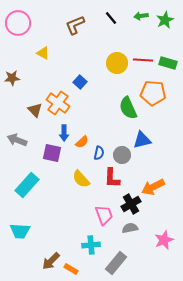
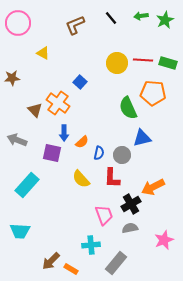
blue triangle: moved 2 px up
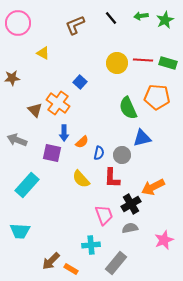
orange pentagon: moved 4 px right, 4 px down
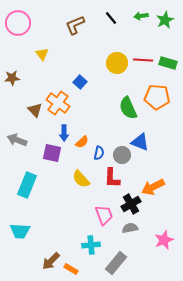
yellow triangle: moved 1 px left, 1 px down; rotated 24 degrees clockwise
blue triangle: moved 2 px left, 4 px down; rotated 36 degrees clockwise
cyan rectangle: rotated 20 degrees counterclockwise
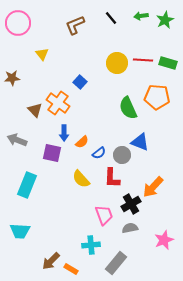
blue semicircle: rotated 40 degrees clockwise
orange arrow: rotated 20 degrees counterclockwise
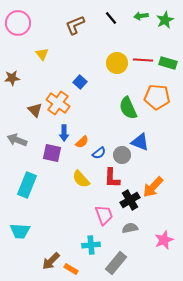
black cross: moved 1 px left, 4 px up
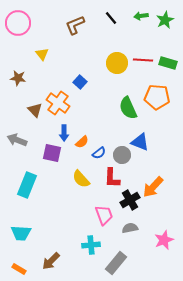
brown star: moved 6 px right; rotated 14 degrees clockwise
cyan trapezoid: moved 1 px right, 2 px down
orange rectangle: moved 52 px left
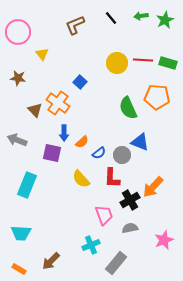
pink circle: moved 9 px down
cyan cross: rotated 18 degrees counterclockwise
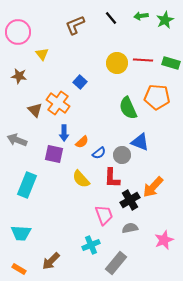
green rectangle: moved 3 px right
brown star: moved 1 px right, 2 px up
purple square: moved 2 px right, 1 px down
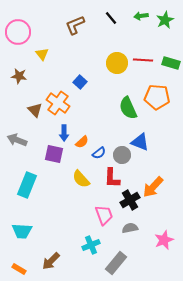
cyan trapezoid: moved 1 px right, 2 px up
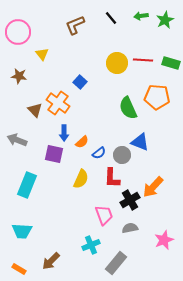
yellow semicircle: rotated 114 degrees counterclockwise
